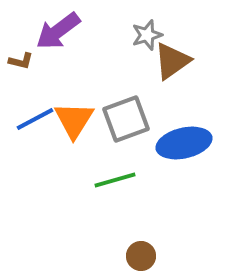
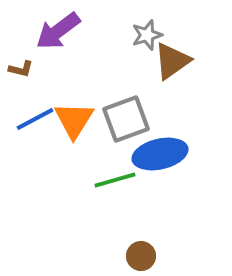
brown L-shape: moved 8 px down
blue ellipse: moved 24 px left, 11 px down
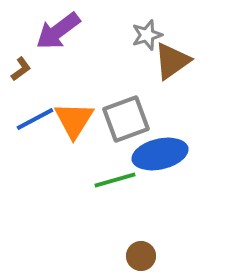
brown L-shape: rotated 50 degrees counterclockwise
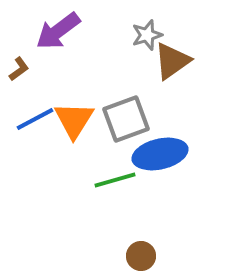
brown L-shape: moved 2 px left
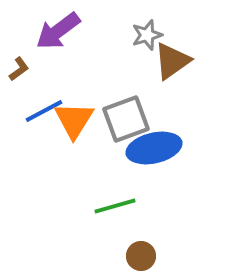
blue line: moved 9 px right, 8 px up
blue ellipse: moved 6 px left, 6 px up
green line: moved 26 px down
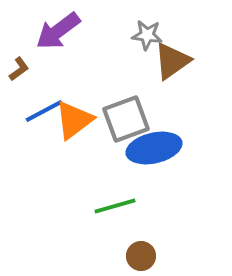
gray star: rotated 24 degrees clockwise
orange triangle: rotated 21 degrees clockwise
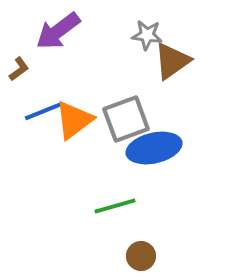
blue line: rotated 6 degrees clockwise
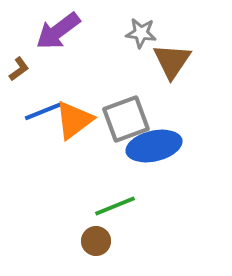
gray star: moved 6 px left, 2 px up
brown triangle: rotated 21 degrees counterclockwise
blue ellipse: moved 2 px up
green line: rotated 6 degrees counterclockwise
brown circle: moved 45 px left, 15 px up
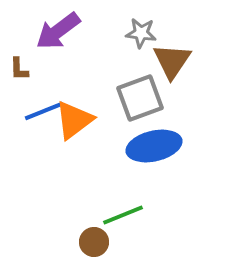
brown L-shape: rotated 125 degrees clockwise
gray square: moved 14 px right, 21 px up
green line: moved 8 px right, 9 px down
brown circle: moved 2 px left, 1 px down
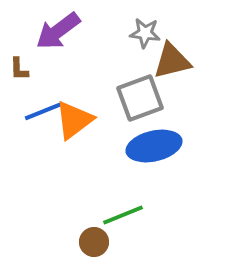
gray star: moved 4 px right
brown triangle: rotated 42 degrees clockwise
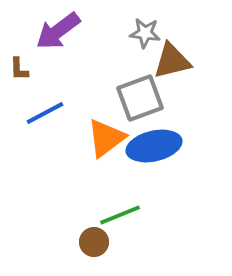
blue line: moved 1 px right, 2 px down; rotated 6 degrees counterclockwise
orange triangle: moved 32 px right, 18 px down
green line: moved 3 px left
